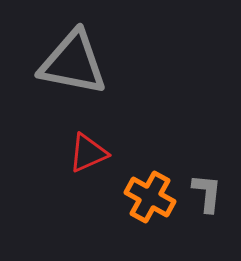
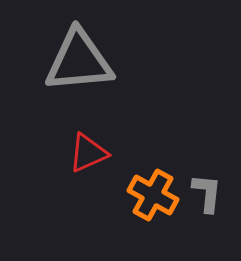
gray triangle: moved 6 px right, 2 px up; rotated 16 degrees counterclockwise
orange cross: moved 3 px right, 2 px up
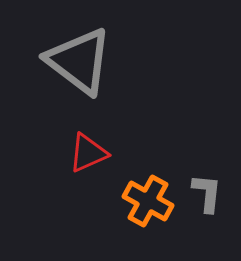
gray triangle: rotated 42 degrees clockwise
orange cross: moved 5 px left, 6 px down
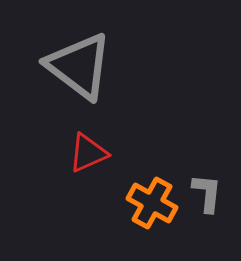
gray triangle: moved 5 px down
orange cross: moved 4 px right, 2 px down
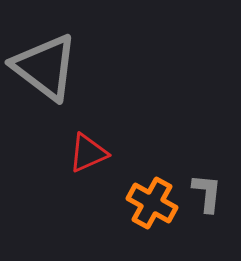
gray triangle: moved 34 px left, 1 px down
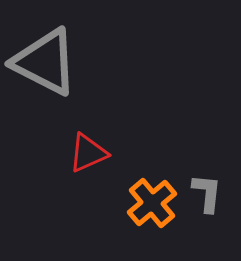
gray triangle: moved 5 px up; rotated 10 degrees counterclockwise
orange cross: rotated 21 degrees clockwise
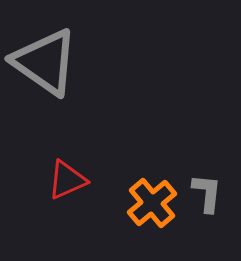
gray triangle: rotated 8 degrees clockwise
red triangle: moved 21 px left, 27 px down
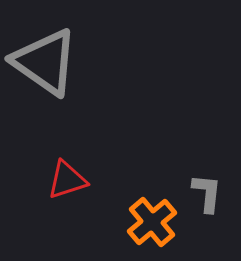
red triangle: rotated 6 degrees clockwise
orange cross: moved 19 px down
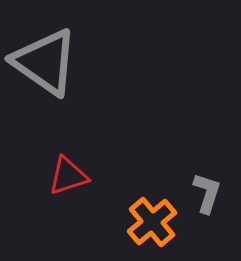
red triangle: moved 1 px right, 4 px up
gray L-shape: rotated 12 degrees clockwise
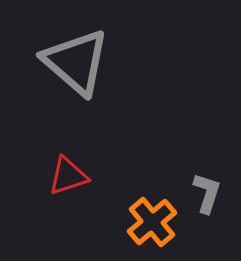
gray triangle: moved 31 px right; rotated 6 degrees clockwise
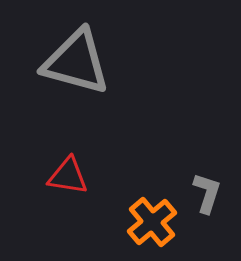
gray triangle: rotated 26 degrees counterclockwise
red triangle: rotated 27 degrees clockwise
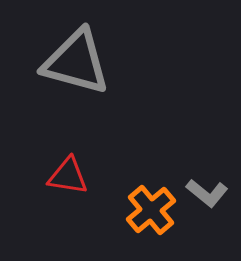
gray L-shape: rotated 111 degrees clockwise
orange cross: moved 1 px left, 12 px up
